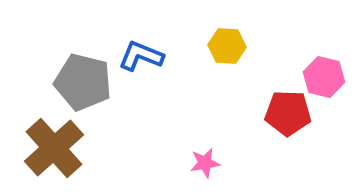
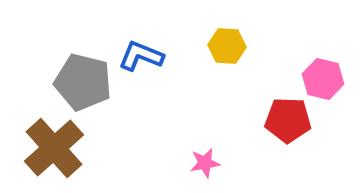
pink hexagon: moved 1 px left, 2 px down
red pentagon: moved 7 px down
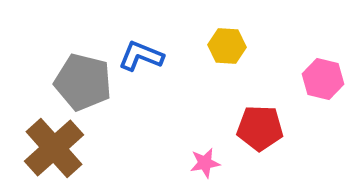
red pentagon: moved 28 px left, 8 px down
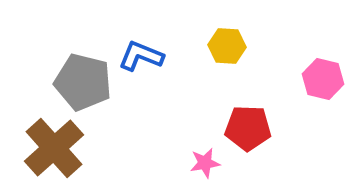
red pentagon: moved 12 px left
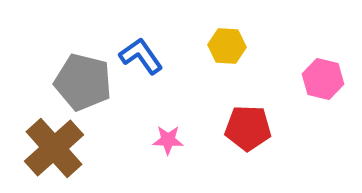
blue L-shape: rotated 33 degrees clockwise
pink star: moved 37 px left, 23 px up; rotated 12 degrees clockwise
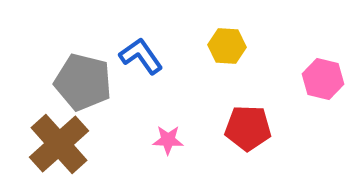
brown cross: moved 5 px right, 4 px up
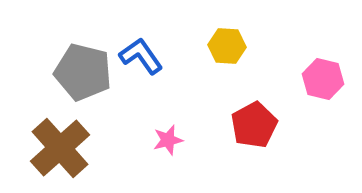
gray pentagon: moved 10 px up
red pentagon: moved 6 px right, 3 px up; rotated 30 degrees counterclockwise
pink star: rotated 16 degrees counterclockwise
brown cross: moved 1 px right, 4 px down
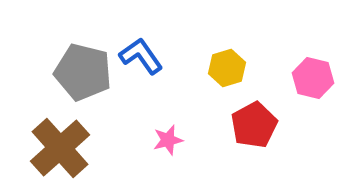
yellow hexagon: moved 22 px down; rotated 21 degrees counterclockwise
pink hexagon: moved 10 px left, 1 px up
